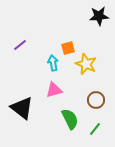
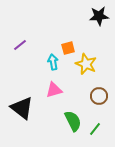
cyan arrow: moved 1 px up
brown circle: moved 3 px right, 4 px up
green semicircle: moved 3 px right, 2 px down
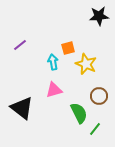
green semicircle: moved 6 px right, 8 px up
